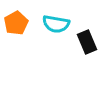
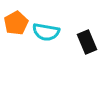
cyan semicircle: moved 10 px left, 8 px down
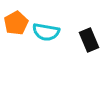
black rectangle: moved 2 px right, 2 px up
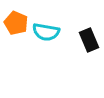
orange pentagon: rotated 20 degrees counterclockwise
